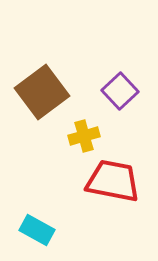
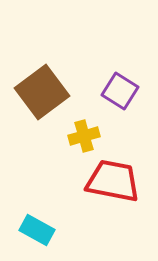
purple square: rotated 15 degrees counterclockwise
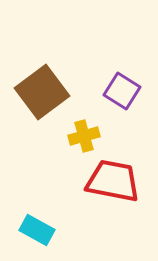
purple square: moved 2 px right
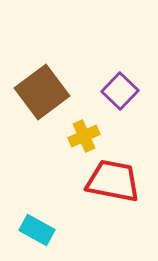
purple square: moved 2 px left; rotated 12 degrees clockwise
yellow cross: rotated 8 degrees counterclockwise
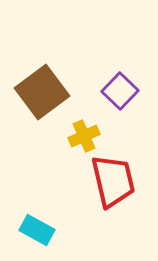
red trapezoid: rotated 66 degrees clockwise
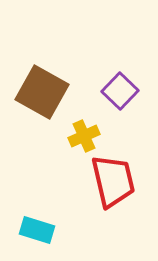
brown square: rotated 24 degrees counterclockwise
cyan rectangle: rotated 12 degrees counterclockwise
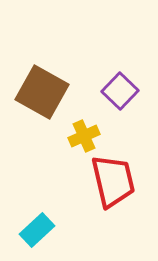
cyan rectangle: rotated 60 degrees counterclockwise
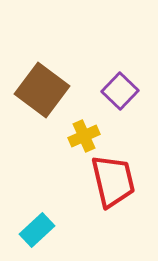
brown square: moved 2 px up; rotated 8 degrees clockwise
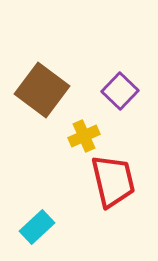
cyan rectangle: moved 3 px up
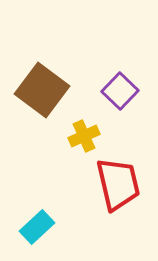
red trapezoid: moved 5 px right, 3 px down
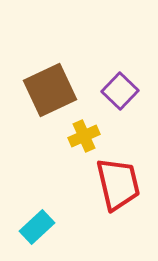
brown square: moved 8 px right; rotated 28 degrees clockwise
